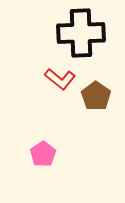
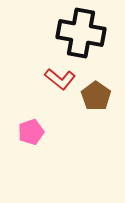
black cross: rotated 12 degrees clockwise
pink pentagon: moved 12 px left, 22 px up; rotated 15 degrees clockwise
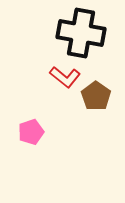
red L-shape: moved 5 px right, 2 px up
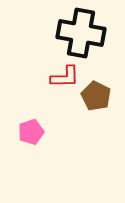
red L-shape: rotated 40 degrees counterclockwise
brown pentagon: rotated 8 degrees counterclockwise
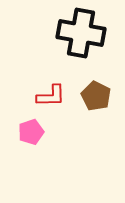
red L-shape: moved 14 px left, 19 px down
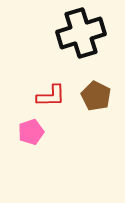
black cross: rotated 27 degrees counterclockwise
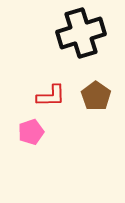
brown pentagon: rotated 8 degrees clockwise
